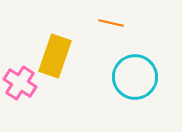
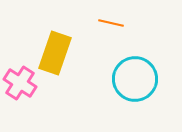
yellow rectangle: moved 3 px up
cyan circle: moved 2 px down
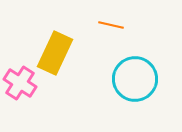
orange line: moved 2 px down
yellow rectangle: rotated 6 degrees clockwise
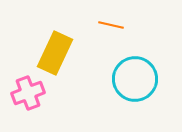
pink cross: moved 8 px right, 10 px down; rotated 36 degrees clockwise
